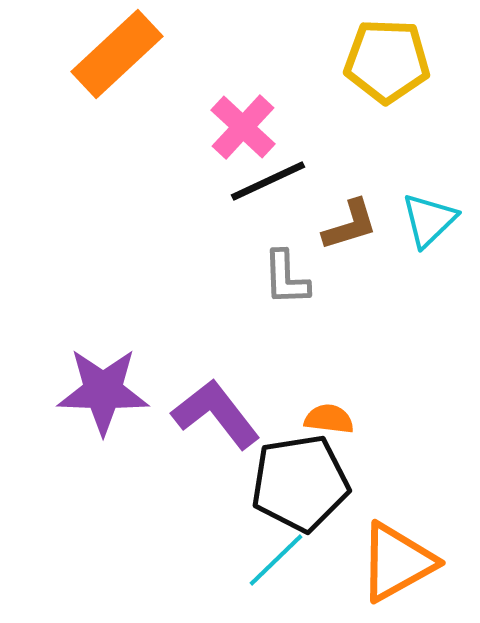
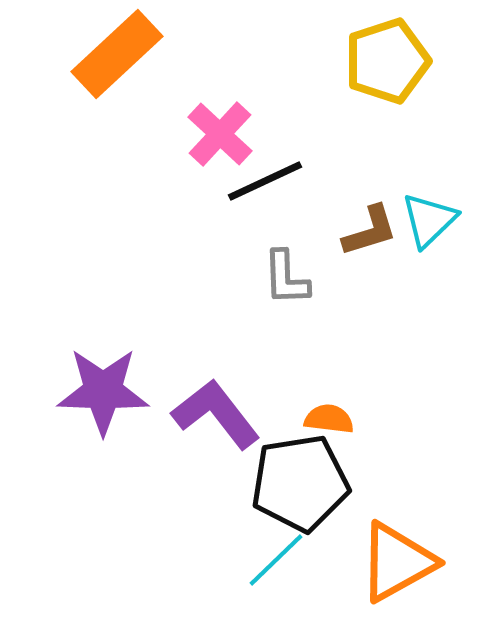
yellow pentagon: rotated 20 degrees counterclockwise
pink cross: moved 23 px left, 7 px down
black line: moved 3 px left
brown L-shape: moved 20 px right, 6 px down
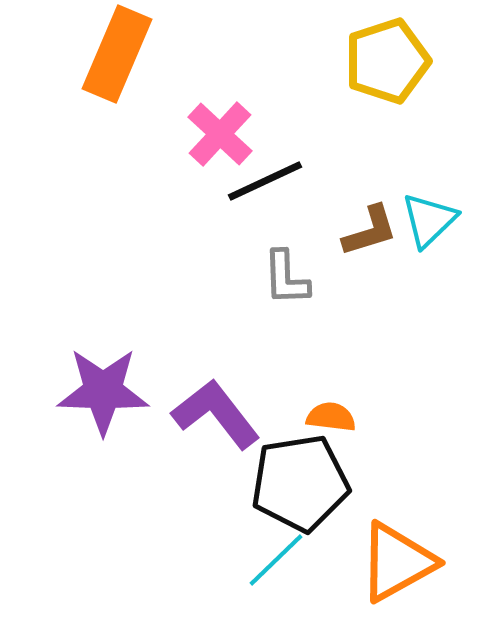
orange rectangle: rotated 24 degrees counterclockwise
orange semicircle: moved 2 px right, 2 px up
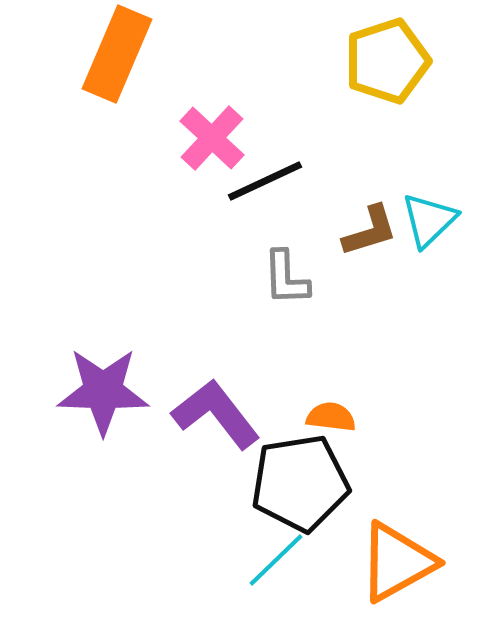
pink cross: moved 8 px left, 4 px down
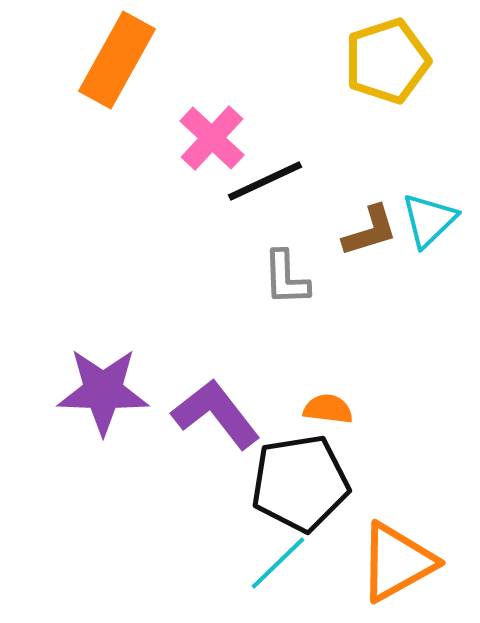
orange rectangle: moved 6 px down; rotated 6 degrees clockwise
orange semicircle: moved 3 px left, 8 px up
cyan line: moved 2 px right, 3 px down
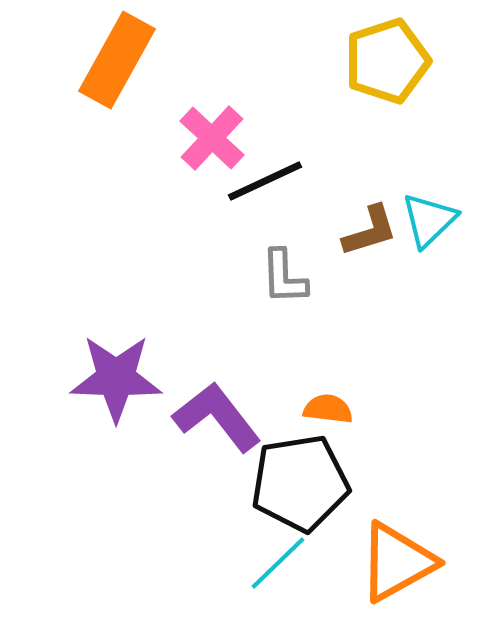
gray L-shape: moved 2 px left, 1 px up
purple star: moved 13 px right, 13 px up
purple L-shape: moved 1 px right, 3 px down
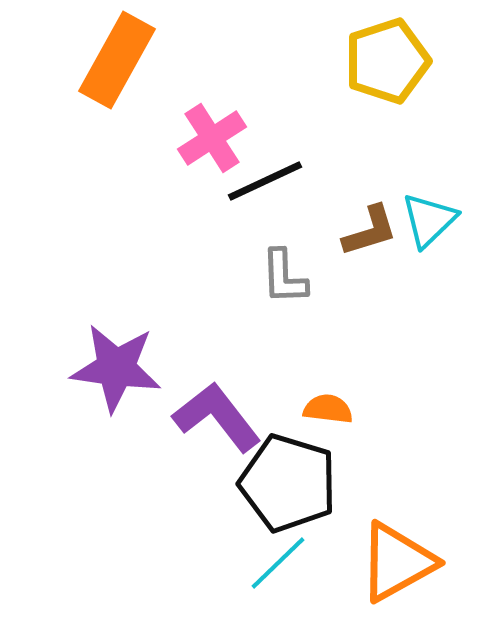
pink cross: rotated 14 degrees clockwise
purple star: moved 10 px up; rotated 6 degrees clockwise
black pentagon: moved 12 px left; rotated 26 degrees clockwise
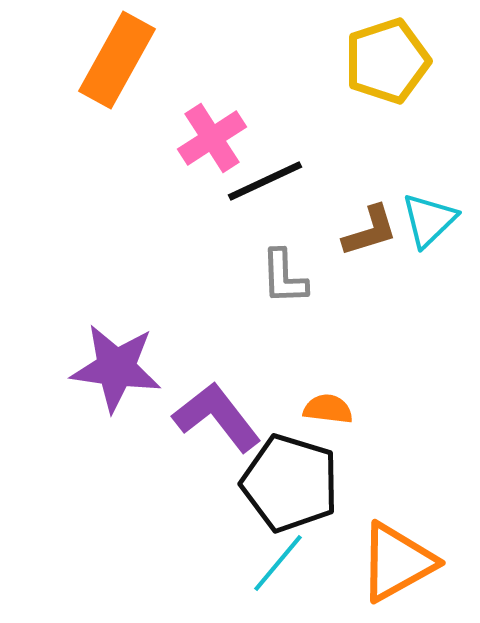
black pentagon: moved 2 px right
cyan line: rotated 6 degrees counterclockwise
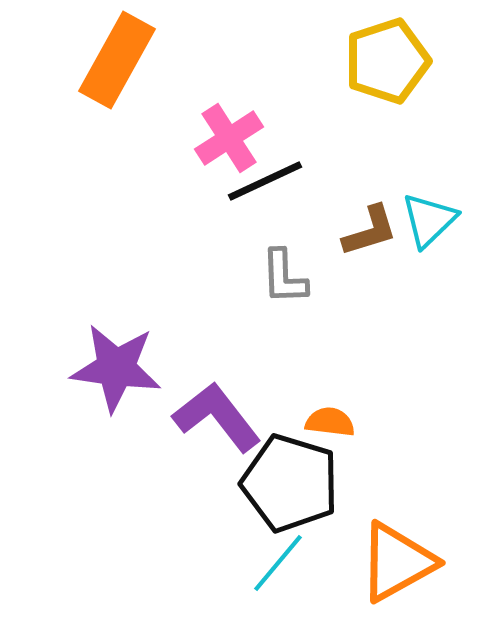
pink cross: moved 17 px right
orange semicircle: moved 2 px right, 13 px down
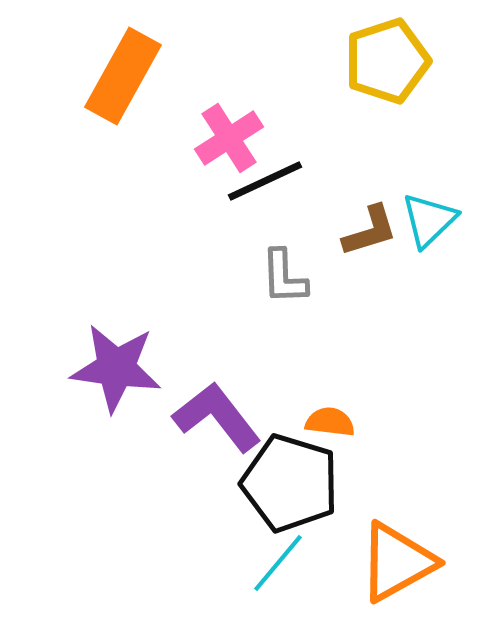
orange rectangle: moved 6 px right, 16 px down
